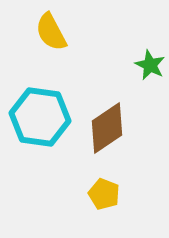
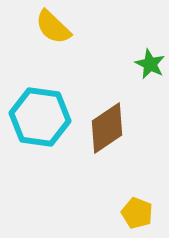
yellow semicircle: moved 2 px right, 5 px up; rotated 18 degrees counterclockwise
green star: moved 1 px up
yellow pentagon: moved 33 px right, 19 px down
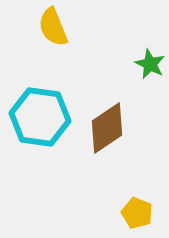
yellow semicircle: rotated 24 degrees clockwise
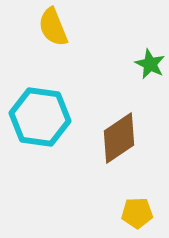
brown diamond: moved 12 px right, 10 px down
yellow pentagon: rotated 24 degrees counterclockwise
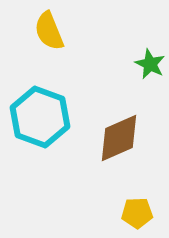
yellow semicircle: moved 4 px left, 4 px down
cyan hexagon: rotated 12 degrees clockwise
brown diamond: rotated 10 degrees clockwise
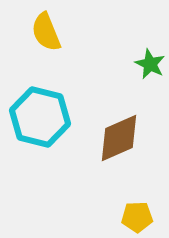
yellow semicircle: moved 3 px left, 1 px down
cyan hexagon: rotated 6 degrees counterclockwise
yellow pentagon: moved 4 px down
